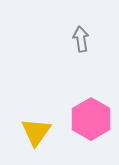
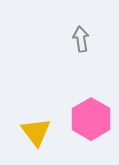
yellow triangle: rotated 12 degrees counterclockwise
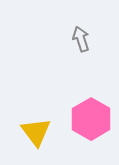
gray arrow: rotated 10 degrees counterclockwise
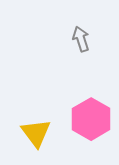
yellow triangle: moved 1 px down
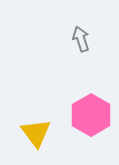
pink hexagon: moved 4 px up
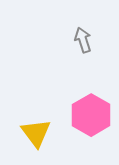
gray arrow: moved 2 px right, 1 px down
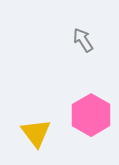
gray arrow: rotated 15 degrees counterclockwise
